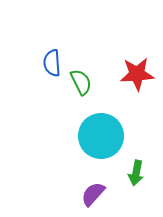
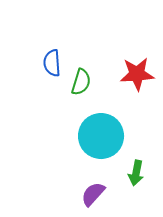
green semicircle: rotated 44 degrees clockwise
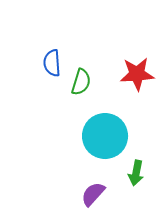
cyan circle: moved 4 px right
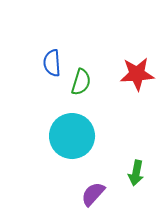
cyan circle: moved 33 px left
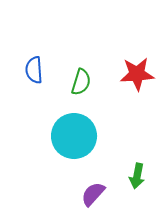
blue semicircle: moved 18 px left, 7 px down
cyan circle: moved 2 px right
green arrow: moved 1 px right, 3 px down
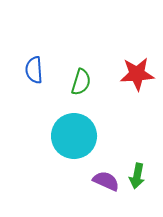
purple semicircle: moved 13 px right, 13 px up; rotated 72 degrees clockwise
